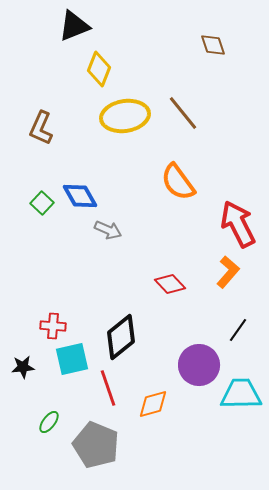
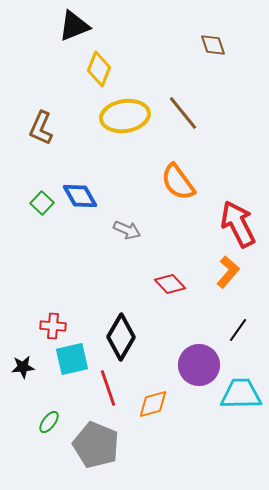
gray arrow: moved 19 px right
black diamond: rotated 21 degrees counterclockwise
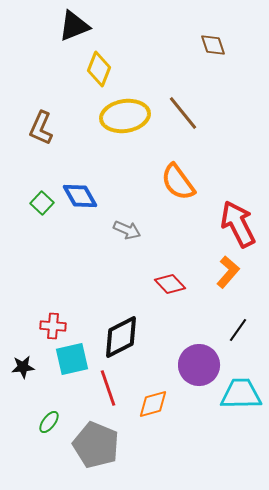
black diamond: rotated 33 degrees clockwise
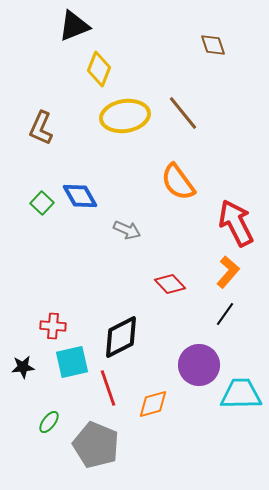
red arrow: moved 2 px left, 1 px up
black line: moved 13 px left, 16 px up
cyan square: moved 3 px down
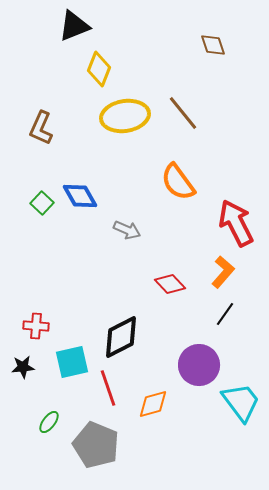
orange L-shape: moved 5 px left
red cross: moved 17 px left
cyan trapezoid: moved 8 px down; rotated 54 degrees clockwise
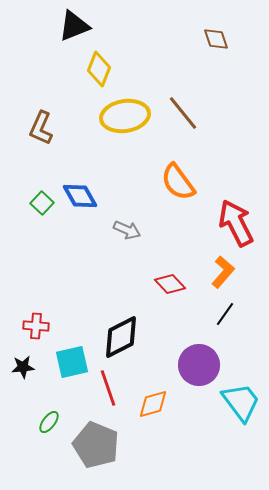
brown diamond: moved 3 px right, 6 px up
